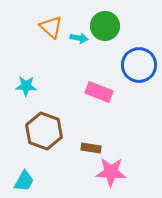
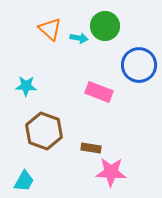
orange triangle: moved 1 px left, 2 px down
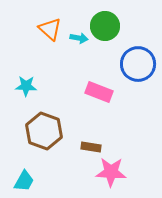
blue circle: moved 1 px left, 1 px up
brown rectangle: moved 1 px up
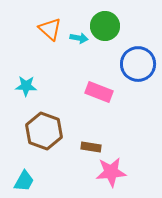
pink star: rotated 8 degrees counterclockwise
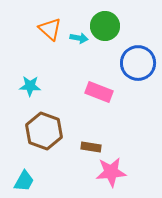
blue circle: moved 1 px up
cyan star: moved 4 px right
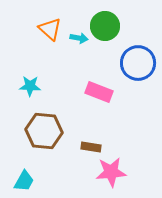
brown hexagon: rotated 15 degrees counterclockwise
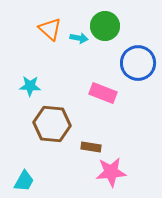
pink rectangle: moved 4 px right, 1 px down
brown hexagon: moved 8 px right, 7 px up
